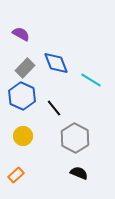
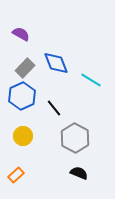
blue hexagon: rotated 12 degrees clockwise
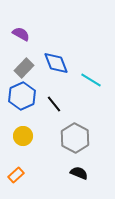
gray rectangle: moved 1 px left
black line: moved 4 px up
